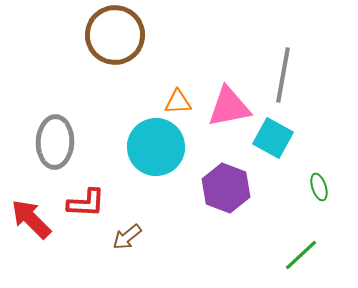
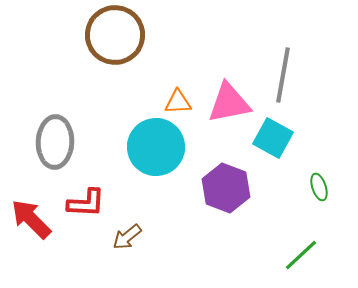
pink triangle: moved 4 px up
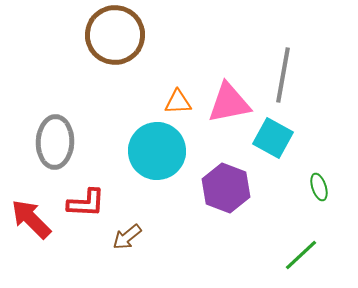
cyan circle: moved 1 px right, 4 px down
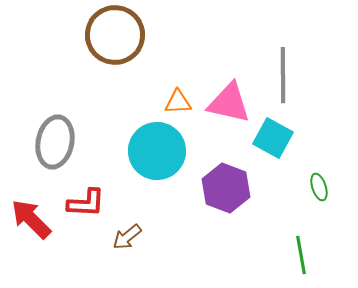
gray line: rotated 10 degrees counterclockwise
pink triangle: rotated 24 degrees clockwise
gray ellipse: rotated 9 degrees clockwise
green line: rotated 57 degrees counterclockwise
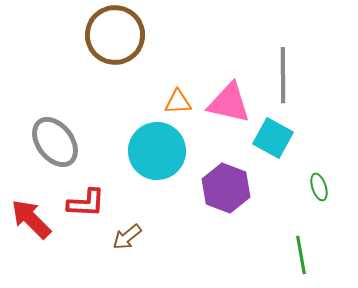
gray ellipse: rotated 48 degrees counterclockwise
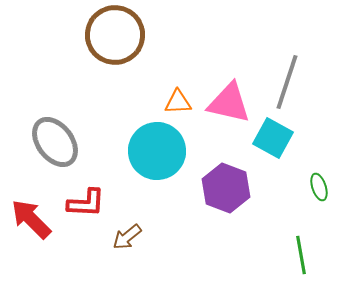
gray line: moved 4 px right, 7 px down; rotated 18 degrees clockwise
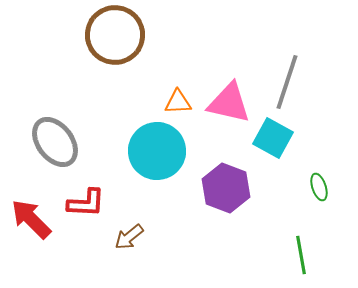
brown arrow: moved 2 px right
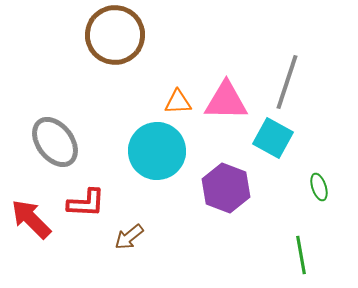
pink triangle: moved 3 px left, 2 px up; rotated 12 degrees counterclockwise
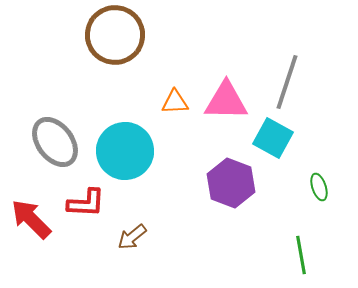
orange triangle: moved 3 px left
cyan circle: moved 32 px left
purple hexagon: moved 5 px right, 5 px up
brown arrow: moved 3 px right
